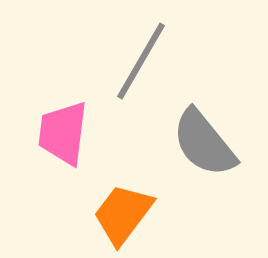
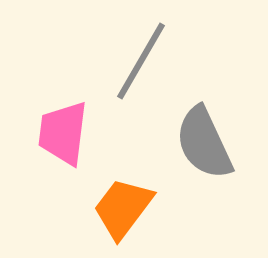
gray semicircle: rotated 14 degrees clockwise
orange trapezoid: moved 6 px up
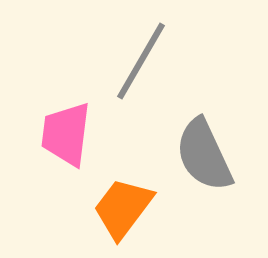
pink trapezoid: moved 3 px right, 1 px down
gray semicircle: moved 12 px down
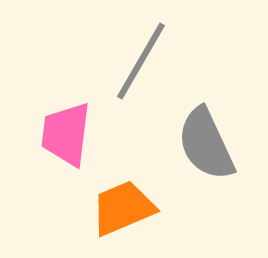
gray semicircle: moved 2 px right, 11 px up
orange trapezoid: rotated 30 degrees clockwise
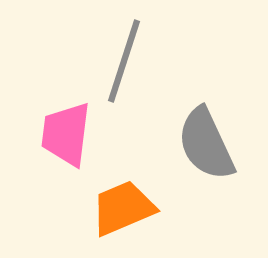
gray line: moved 17 px left; rotated 12 degrees counterclockwise
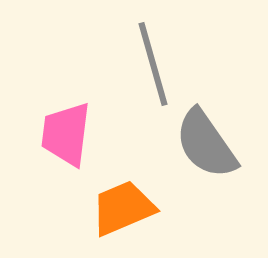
gray line: moved 29 px right, 3 px down; rotated 34 degrees counterclockwise
gray semicircle: rotated 10 degrees counterclockwise
